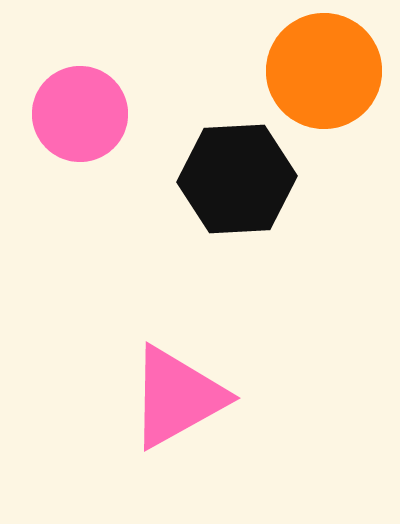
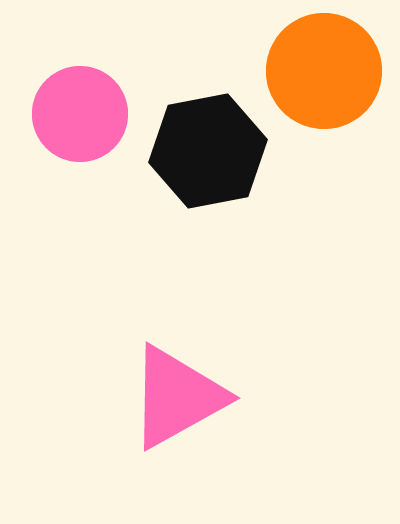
black hexagon: moved 29 px left, 28 px up; rotated 8 degrees counterclockwise
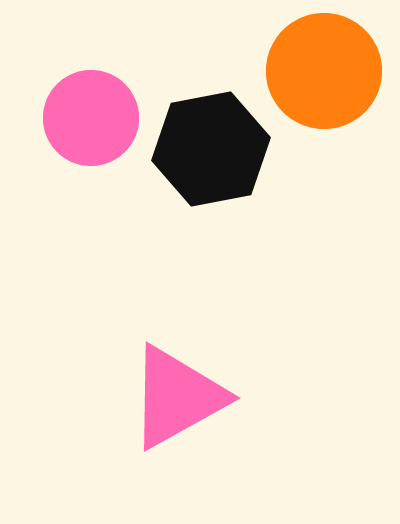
pink circle: moved 11 px right, 4 px down
black hexagon: moved 3 px right, 2 px up
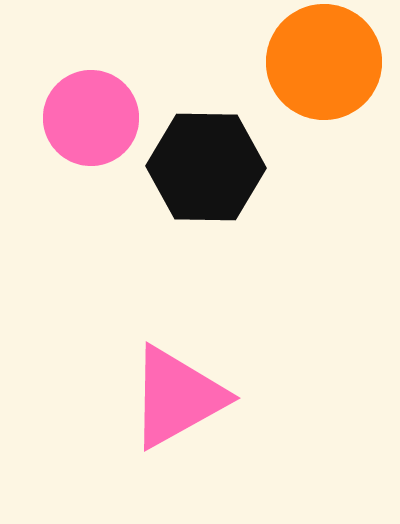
orange circle: moved 9 px up
black hexagon: moved 5 px left, 18 px down; rotated 12 degrees clockwise
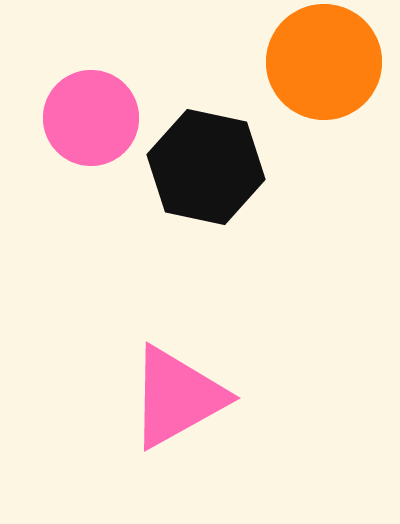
black hexagon: rotated 11 degrees clockwise
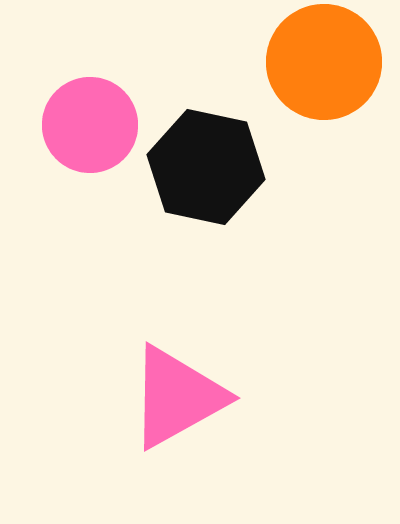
pink circle: moved 1 px left, 7 px down
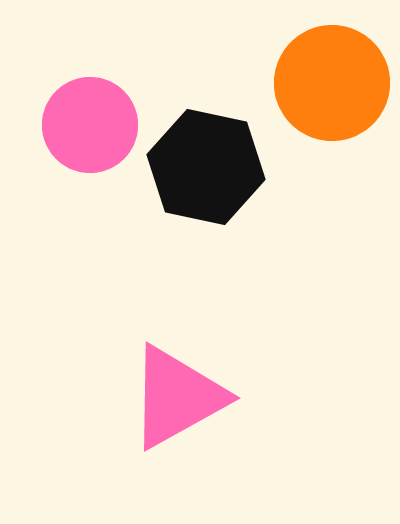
orange circle: moved 8 px right, 21 px down
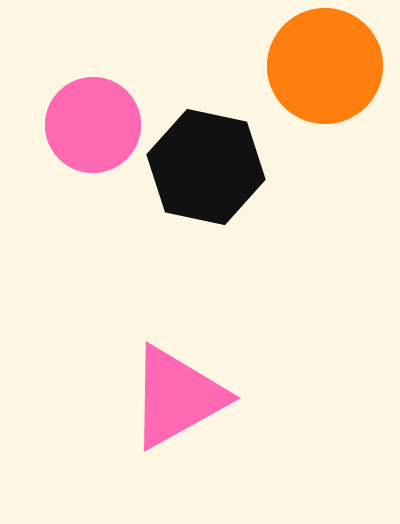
orange circle: moved 7 px left, 17 px up
pink circle: moved 3 px right
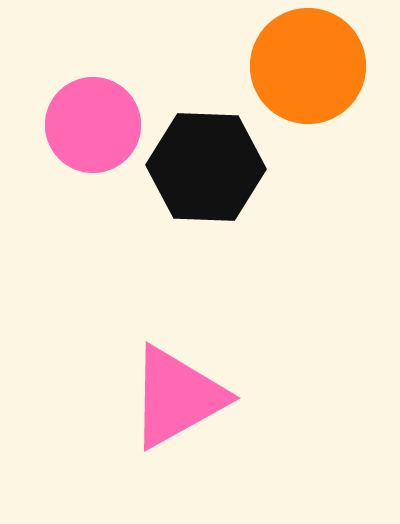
orange circle: moved 17 px left
black hexagon: rotated 10 degrees counterclockwise
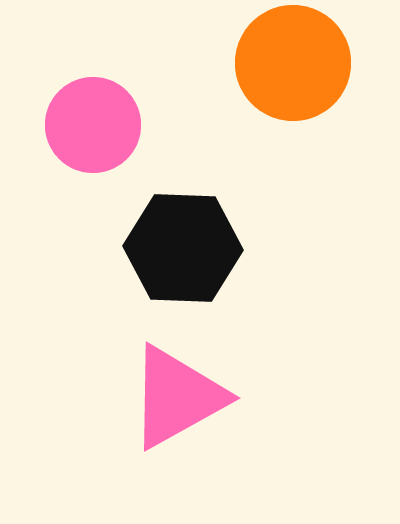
orange circle: moved 15 px left, 3 px up
black hexagon: moved 23 px left, 81 px down
